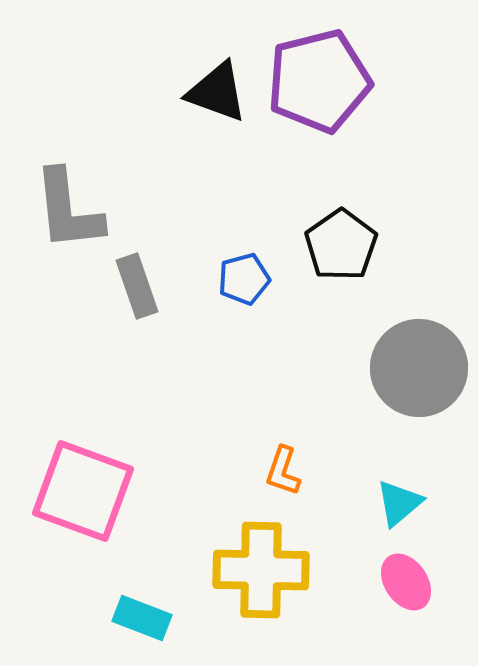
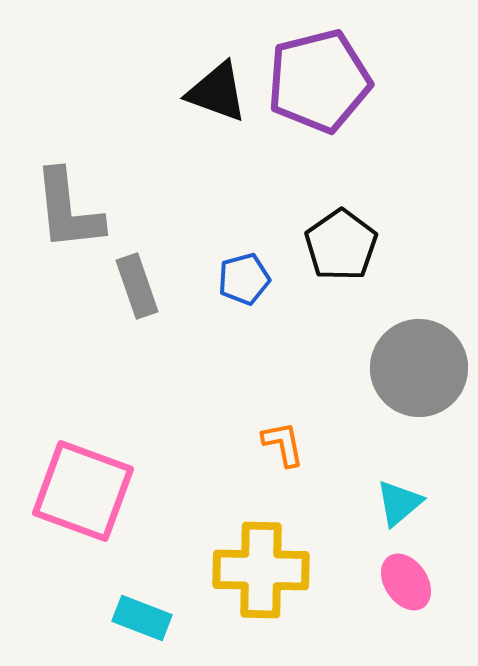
orange L-shape: moved 27 px up; rotated 150 degrees clockwise
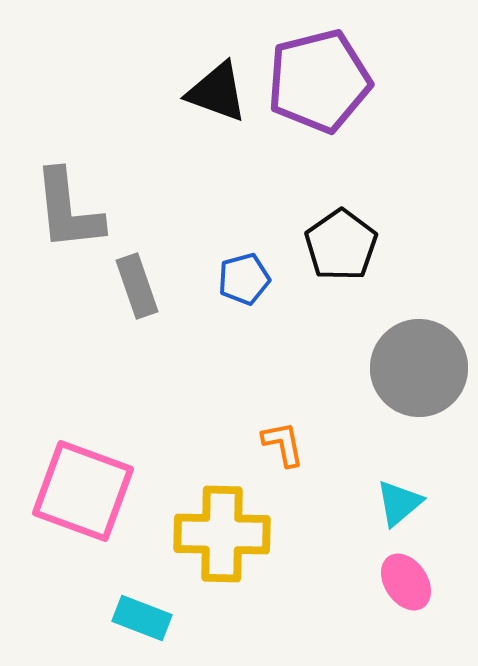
yellow cross: moved 39 px left, 36 px up
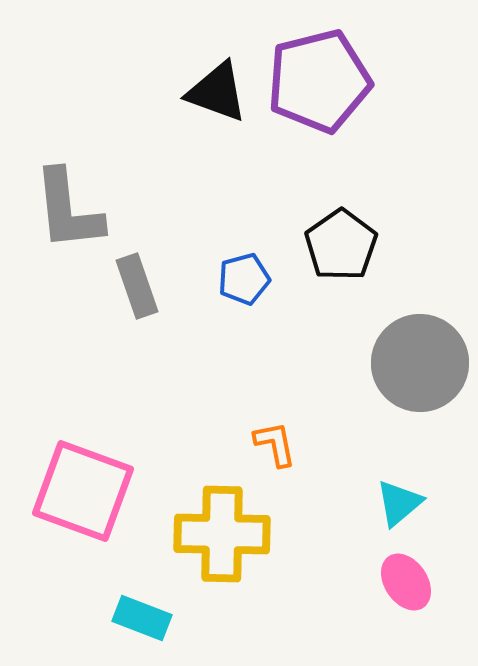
gray circle: moved 1 px right, 5 px up
orange L-shape: moved 8 px left
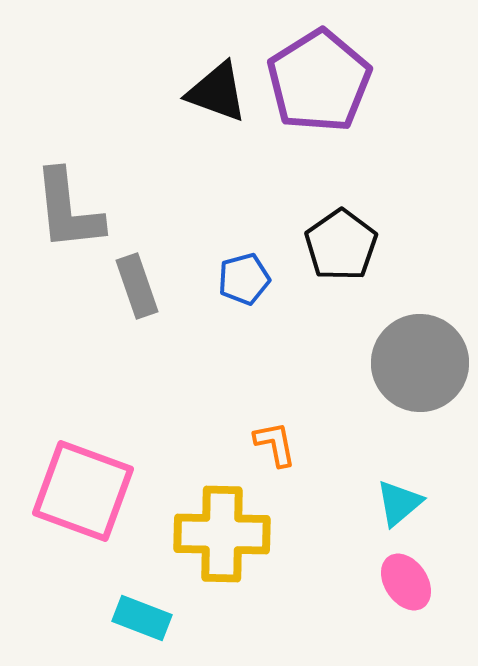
purple pentagon: rotated 18 degrees counterclockwise
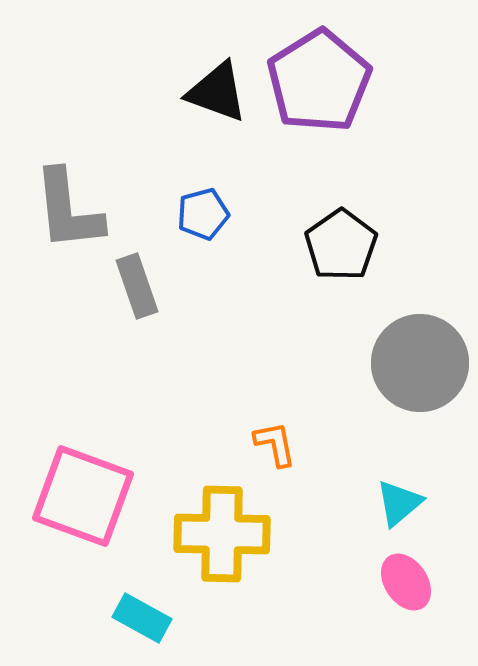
blue pentagon: moved 41 px left, 65 px up
pink square: moved 5 px down
cyan rectangle: rotated 8 degrees clockwise
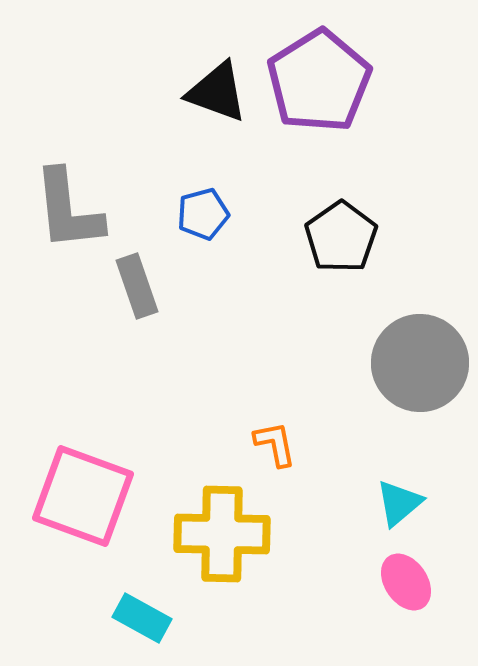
black pentagon: moved 8 px up
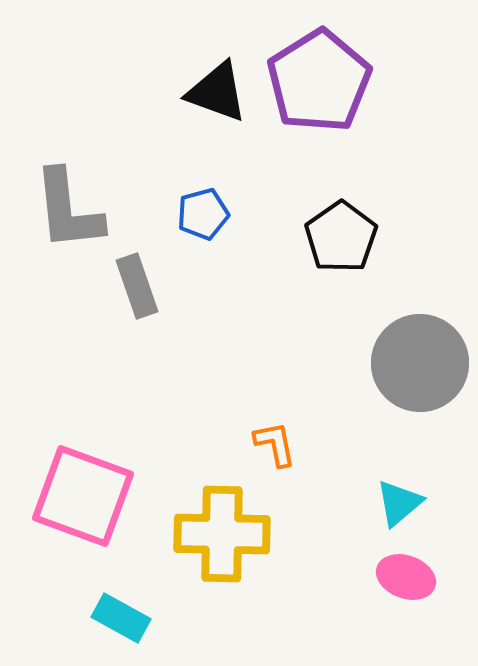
pink ellipse: moved 5 px up; rotated 36 degrees counterclockwise
cyan rectangle: moved 21 px left
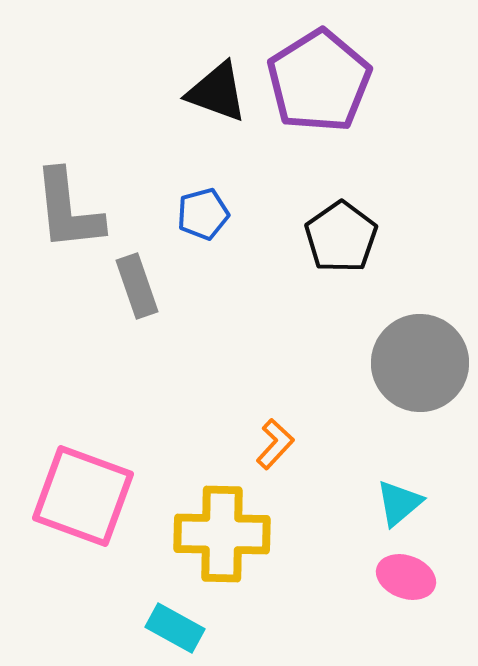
orange L-shape: rotated 54 degrees clockwise
cyan rectangle: moved 54 px right, 10 px down
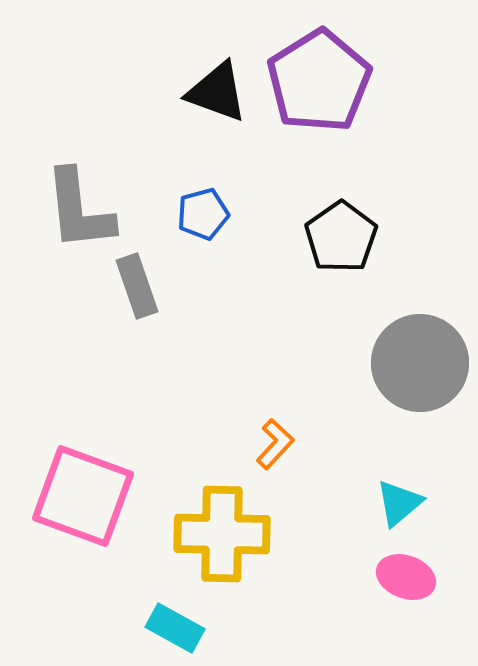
gray L-shape: moved 11 px right
